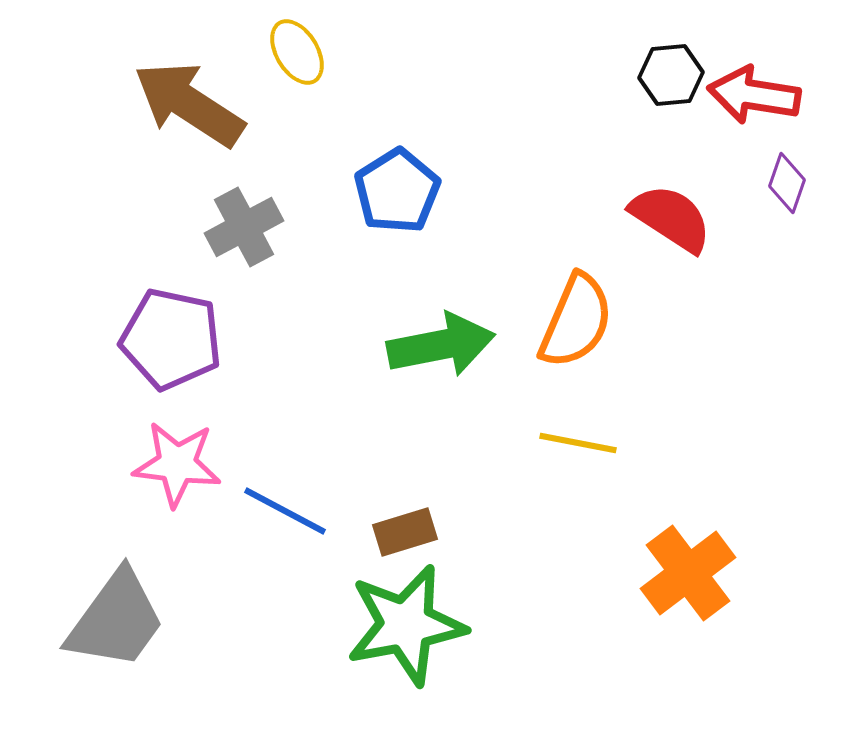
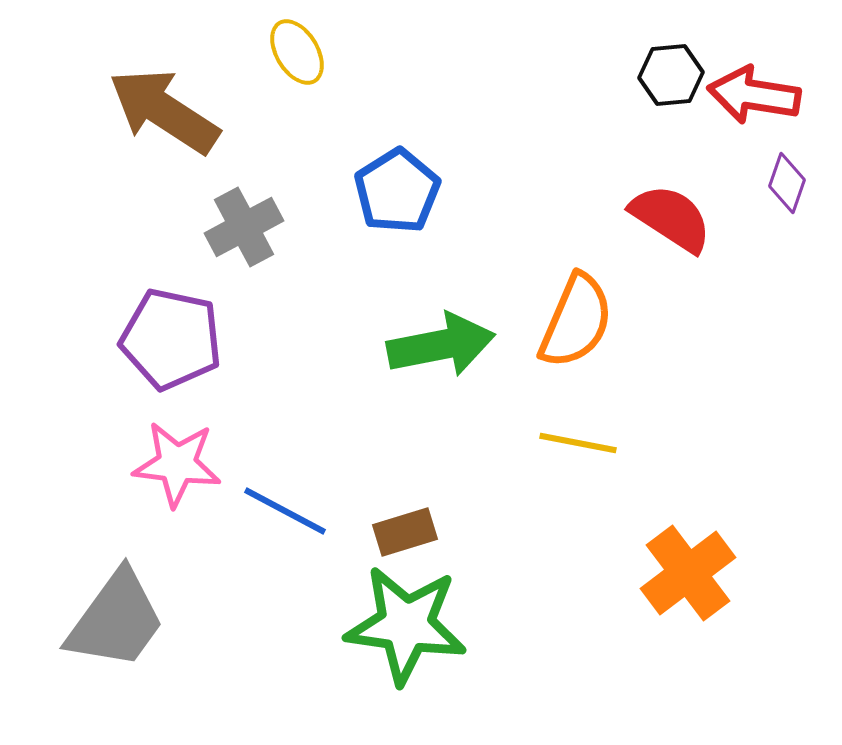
brown arrow: moved 25 px left, 7 px down
green star: rotated 19 degrees clockwise
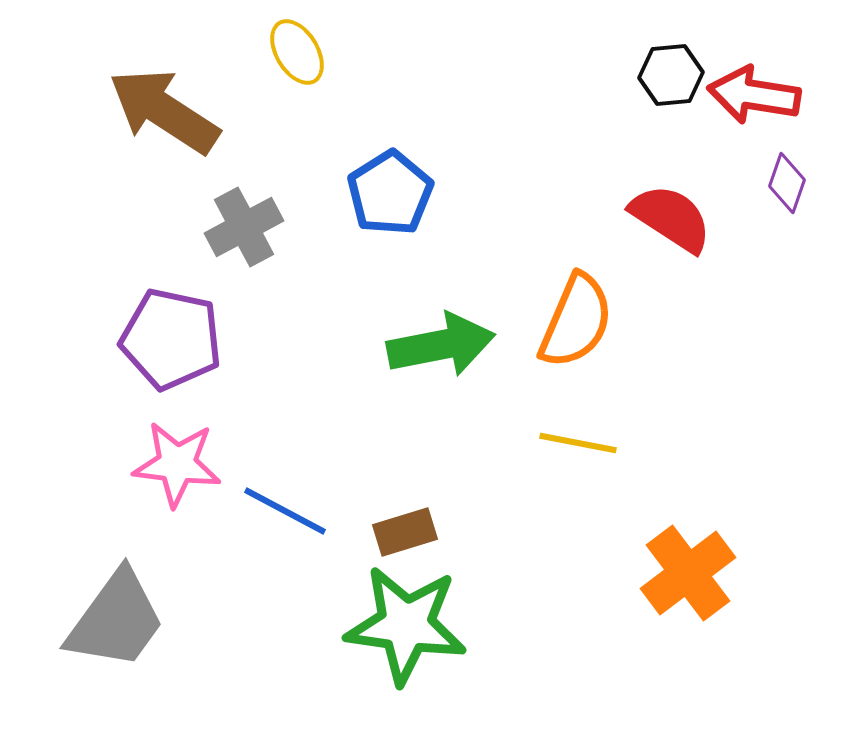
blue pentagon: moved 7 px left, 2 px down
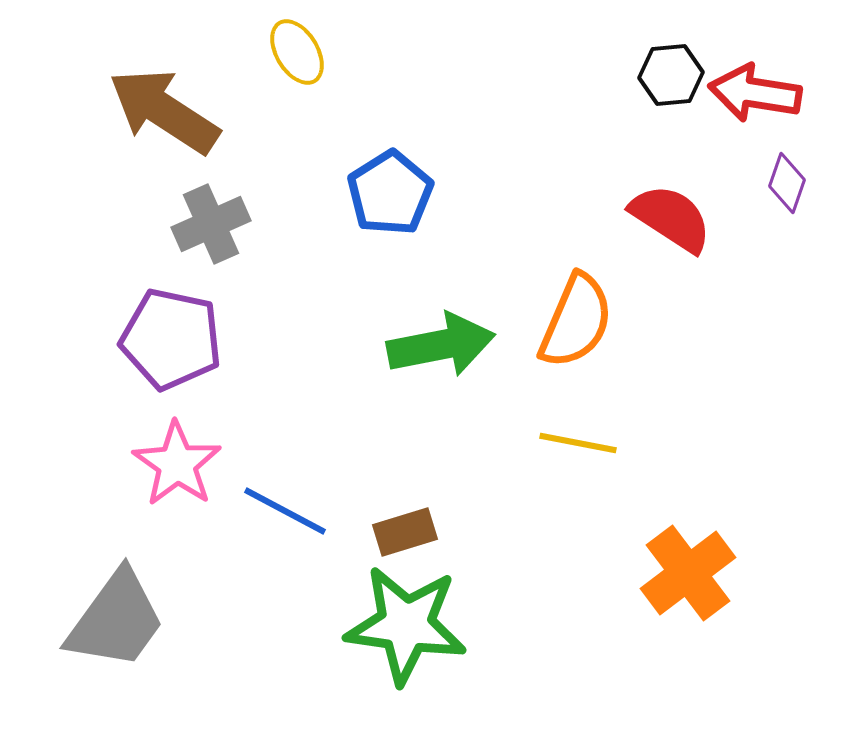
red arrow: moved 1 px right, 2 px up
gray cross: moved 33 px left, 3 px up; rotated 4 degrees clockwise
pink star: rotated 28 degrees clockwise
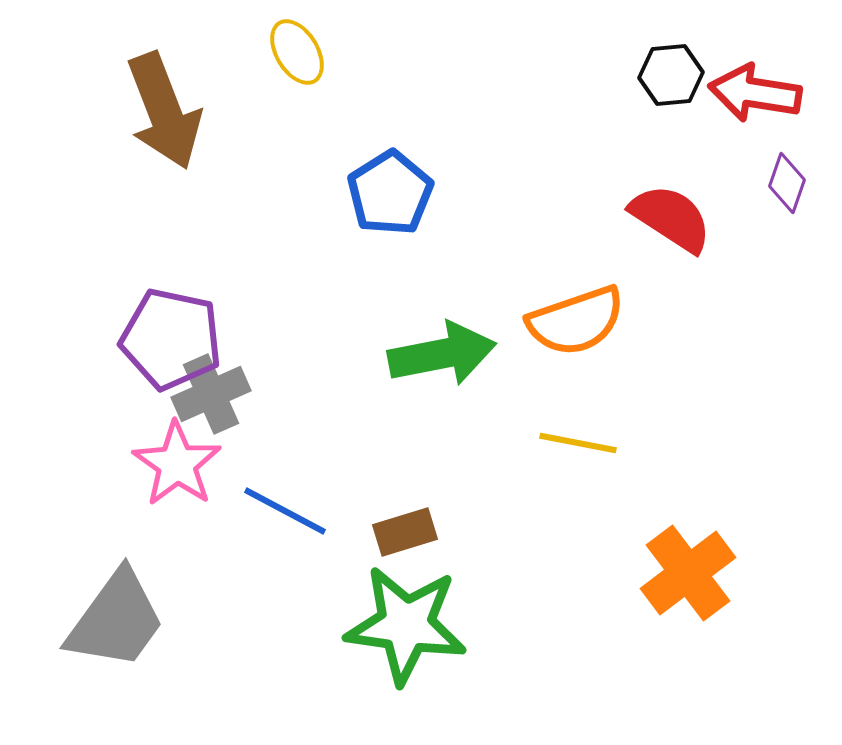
brown arrow: rotated 144 degrees counterclockwise
gray cross: moved 170 px down
orange semicircle: rotated 48 degrees clockwise
green arrow: moved 1 px right, 9 px down
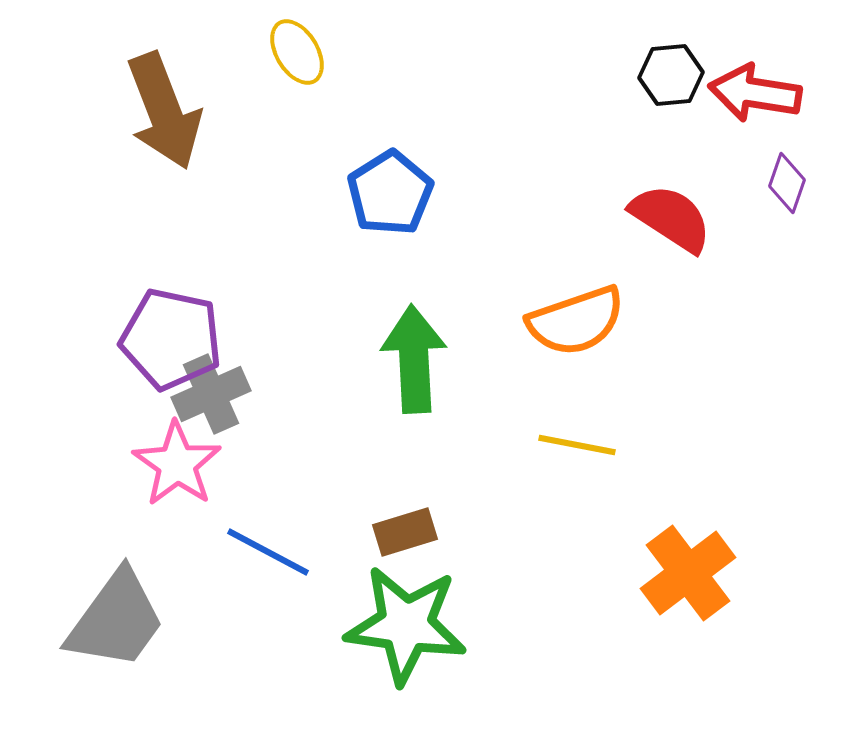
green arrow: moved 28 px left, 5 px down; rotated 82 degrees counterclockwise
yellow line: moved 1 px left, 2 px down
blue line: moved 17 px left, 41 px down
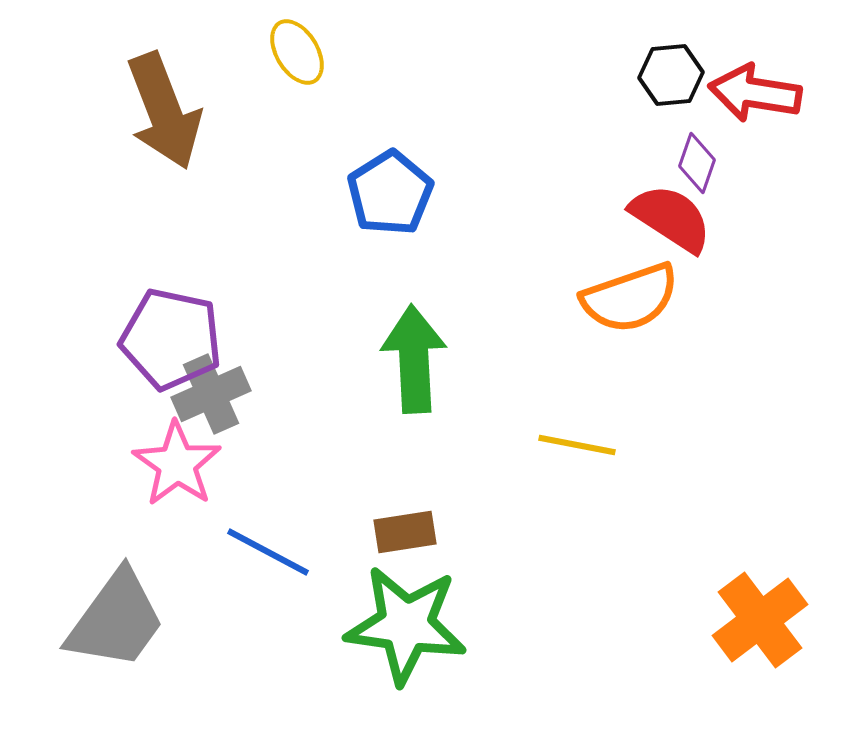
purple diamond: moved 90 px left, 20 px up
orange semicircle: moved 54 px right, 23 px up
brown rectangle: rotated 8 degrees clockwise
orange cross: moved 72 px right, 47 px down
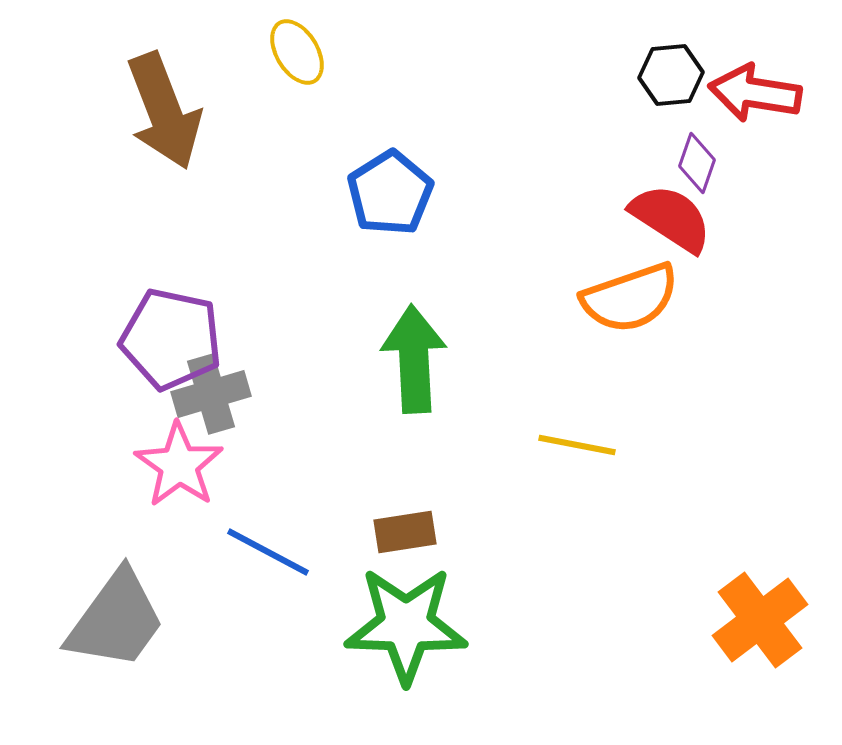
gray cross: rotated 8 degrees clockwise
pink star: moved 2 px right, 1 px down
green star: rotated 6 degrees counterclockwise
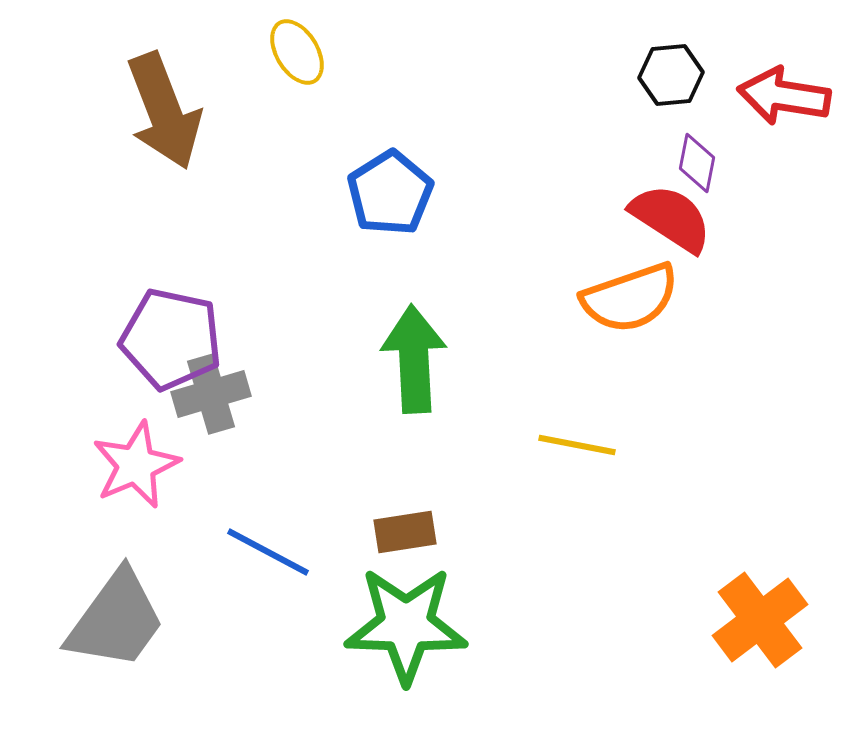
red arrow: moved 29 px right, 3 px down
purple diamond: rotated 8 degrees counterclockwise
pink star: moved 43 px left; rotated 14 degrees clockwise
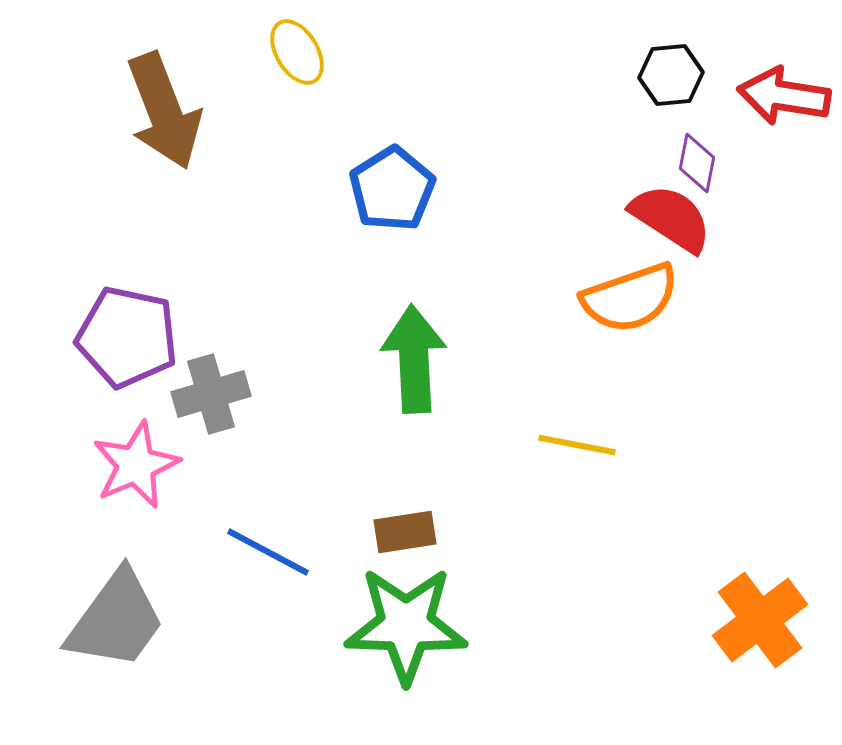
blue pentagon: moved 2 px right, 4 px up
purple pentagon: moved 44 px left, 2 px up
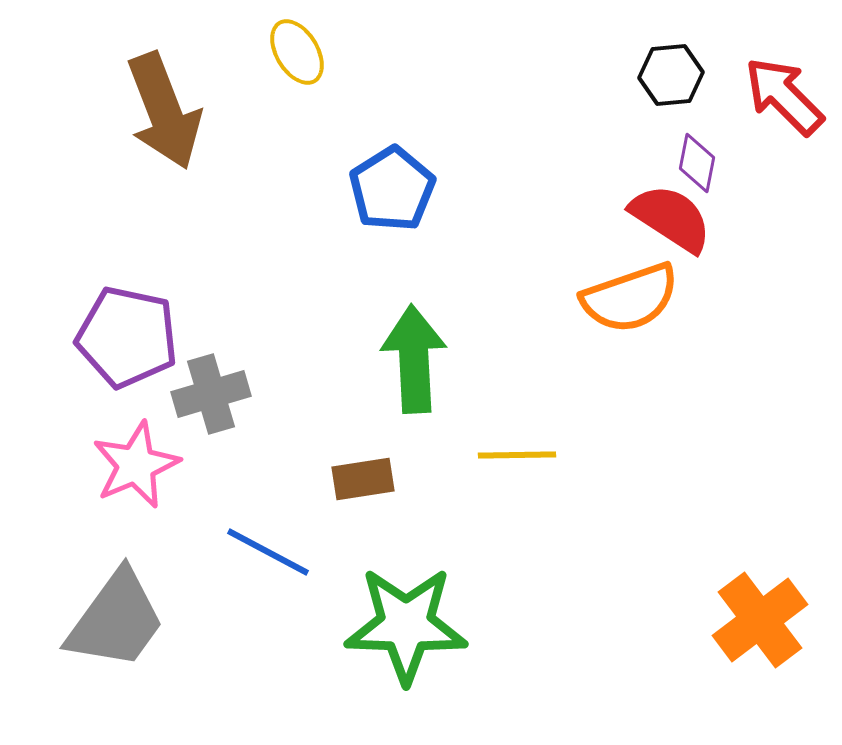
red arrow: rotated 36 degrees clockwise
yellow line: moved 60 px left, 10 px down; rotated 12 degrees counterclockwise
brown rectangle: moved 42 px left, 53 px up
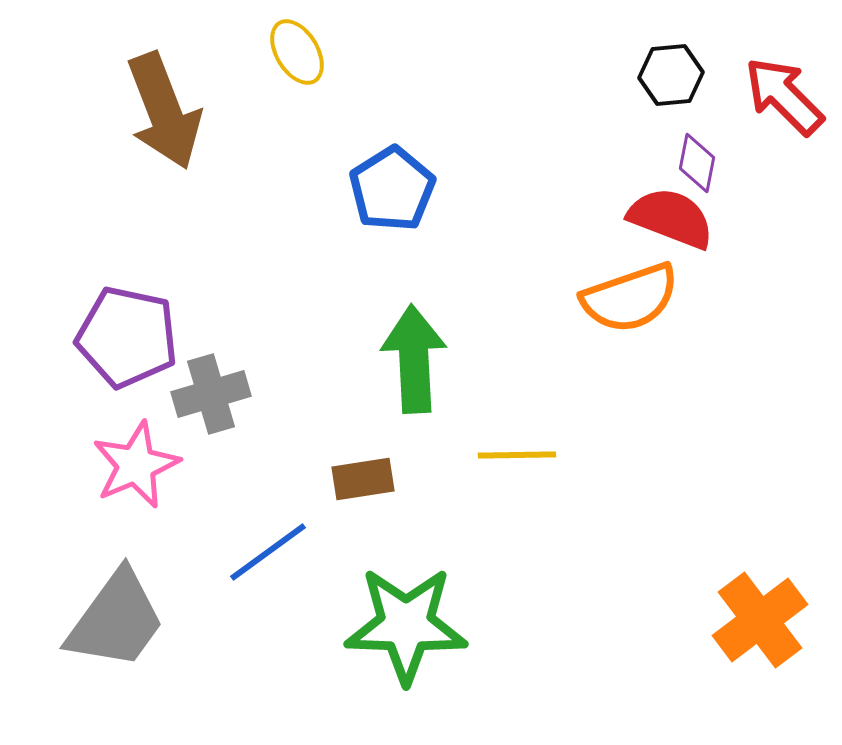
red semicircle: rotated 12 degrees counterclockwise
blue line: rotated 64 degrees counterclockwise
